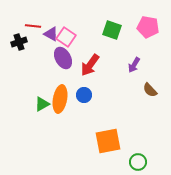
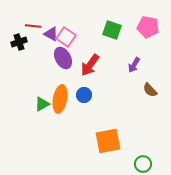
green circle: moved 5 px right, 2 px down
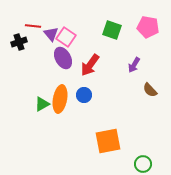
purple triangle: rotated 21 degrees clockwise
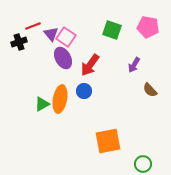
red line: rotated 28 degrees counterclockwise
blue circle: moved 4 px up
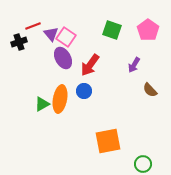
pink pentagon: moved 3 px down; rotated 25 degrees clockwise
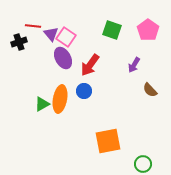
red line: rotated 28 degrees clockwise
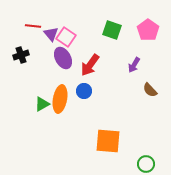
black cross: moved 2 px right, 13 px down
orange square: rotated 16 degrees clockwise
green circle: moved 3 px right
